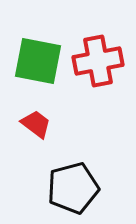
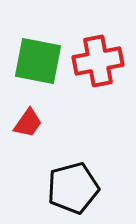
red trapezoid: moved 8 px left, 1 px up; rotated 88 degrees clockwise
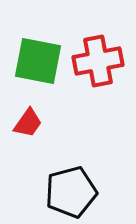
black pentagon: moved 2 px left, 4 px down
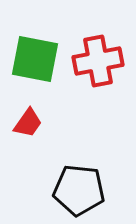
green square: moved 3 px left, 2 px up
black pentagon: moved 8 px right, 2 px up; rotated 21 degrees clockwise
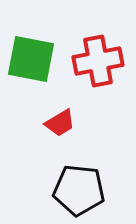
green square: moved 4 px left
red trapezoid: moved 32 px right; rotated 24 degrees clockwise
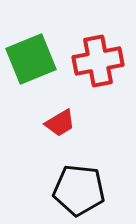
green square: rotated 33 degrees counterclockwise
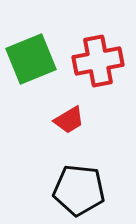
red trapezoid: moved 9 px right, 3 px up
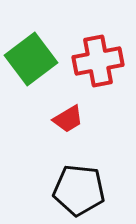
green square: rotated 15 degrees counterclockwise
red trapezoid: moved 1 px left, 1 px up
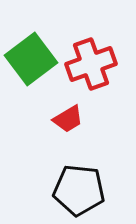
red cross: moved 7 px left, 3 px down; rotated 9 degrees counterclockwise
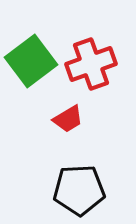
green square: moved 2 px down
black pentagon: rotated 9 degrees counterclockwise
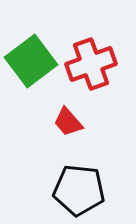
red trapezoid: moved 3 px down; rotated 80 degrees clockwise
black pentagon: rotated 9 degrees clockwise
